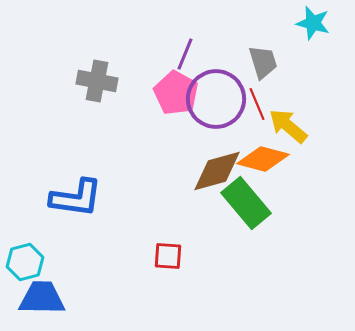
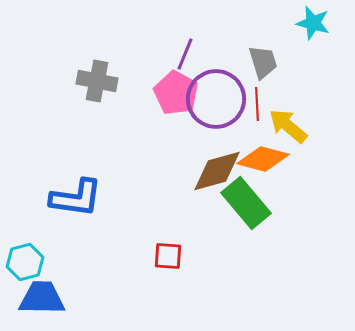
red line: rotated 20 degrees clockwise
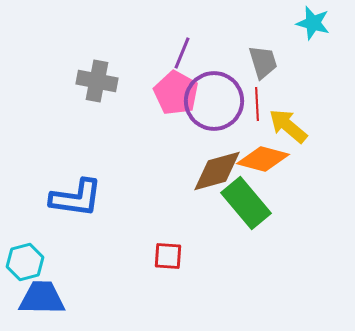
purple line: moved 3 px left, 1 px up
purple circle: moved 2 px left, 2 px down
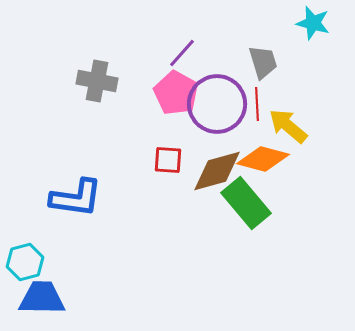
purple line: rotated 20 degrees clockwise
purple circle: moved 3 px right, 3 px down
red square: moved 96 px up
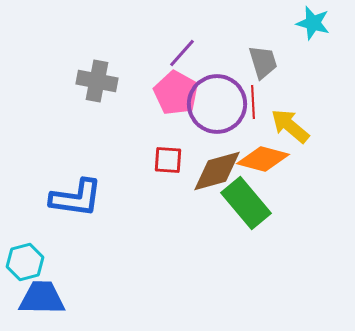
red line: moved 4 px left, 2 px up
yellow arrow: moved 2 px right
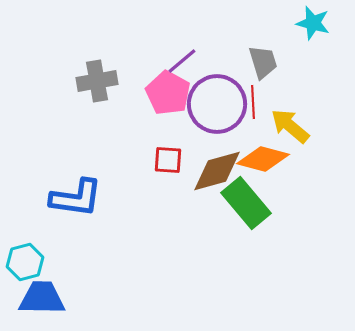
purple line: moved 8 px down; rotated 8 degrees clockwise
gray cross: rotated 21 degrees counterclockwise
pink pentagon: moved 8 px left
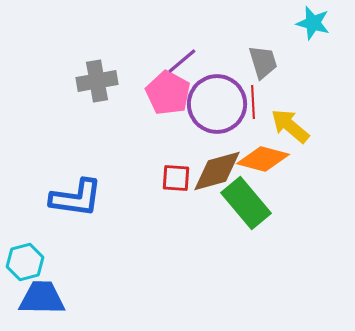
red square: moved 8 px right, 18 px down
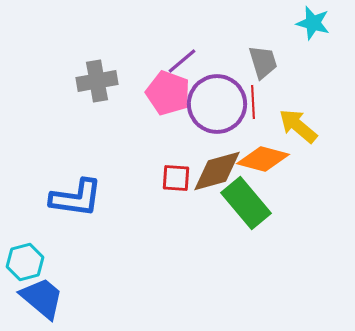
pink pentagon: rotated 9 degrees counterclockwise
yellow arrow: moved 8 px right
blue trapezoid: rotated 39 degrees clockwise
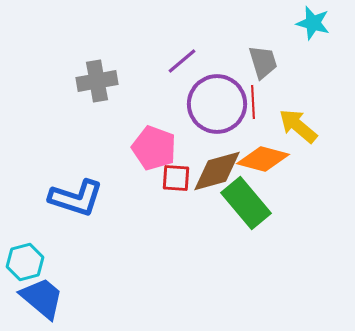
pink pentagon: moved 14 px left, 55 px down
blue L-shape: rotated 10 degrees clockwise
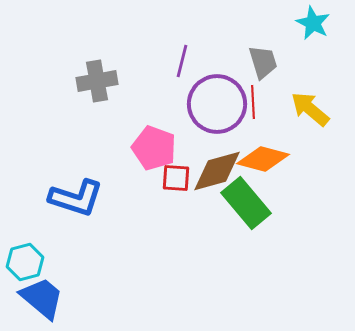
cyan star: rotated 12 degrees clockwise
purple line: rotated 36 degrees counterclockwise
yellow arrow: moved 12 px right, 17 px up
